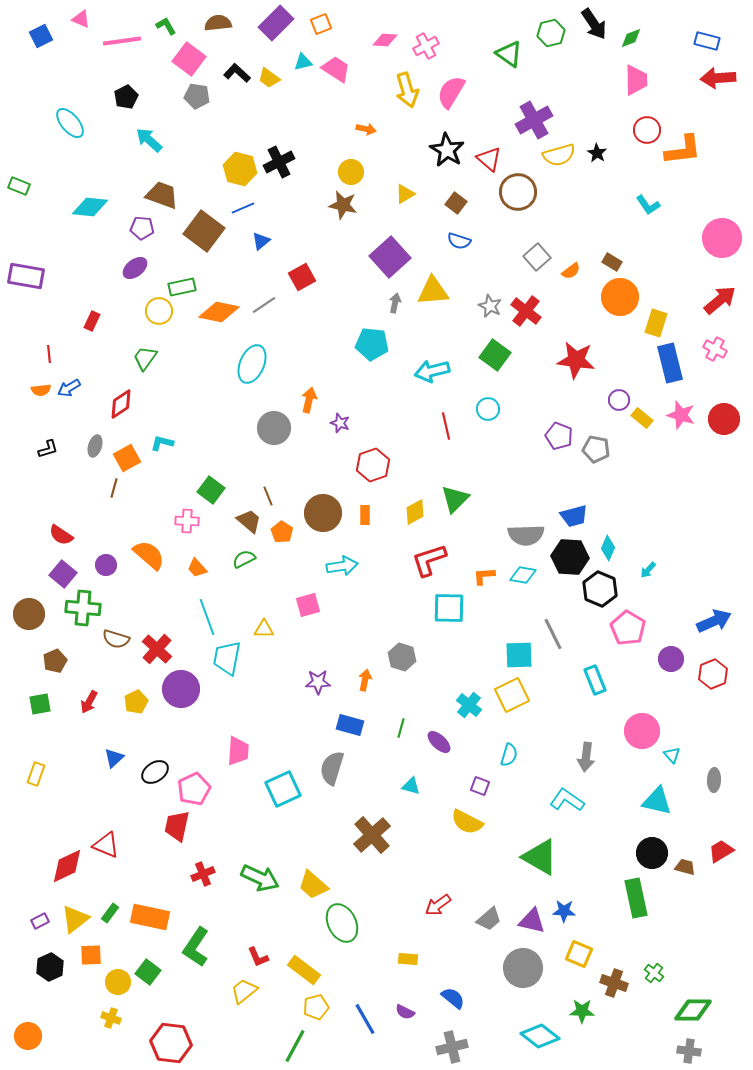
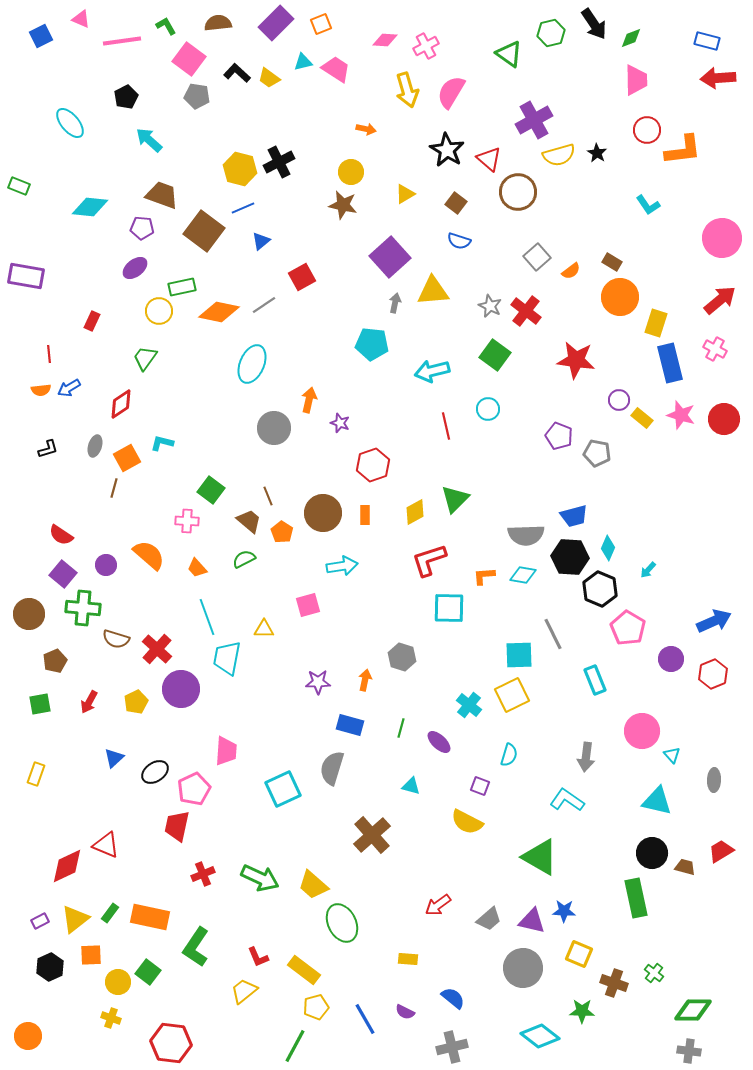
gray pentagon at (596, 449): moved 1 px right, 4 px down
pink trapezoid at (238, 751): moved 12 px left
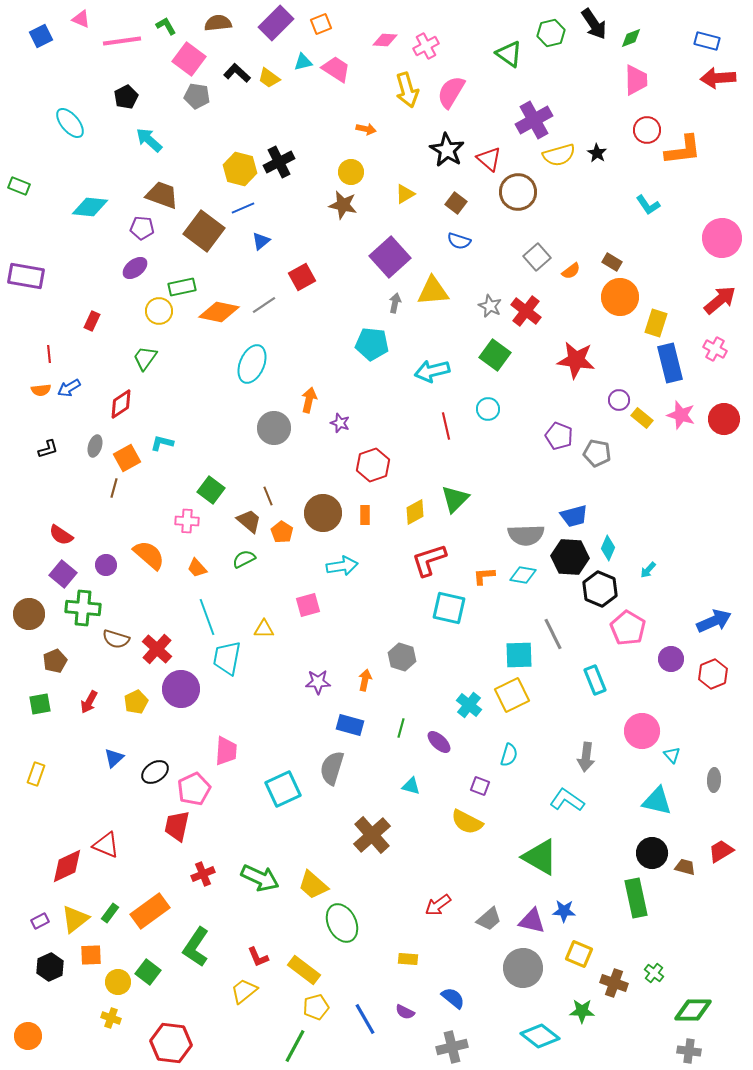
cyan square at (449, 608): rotated 12 degrees clockwise
orange rectangle at (150, 917): moved 6 px up; rotated 48 degrees counterclockwise
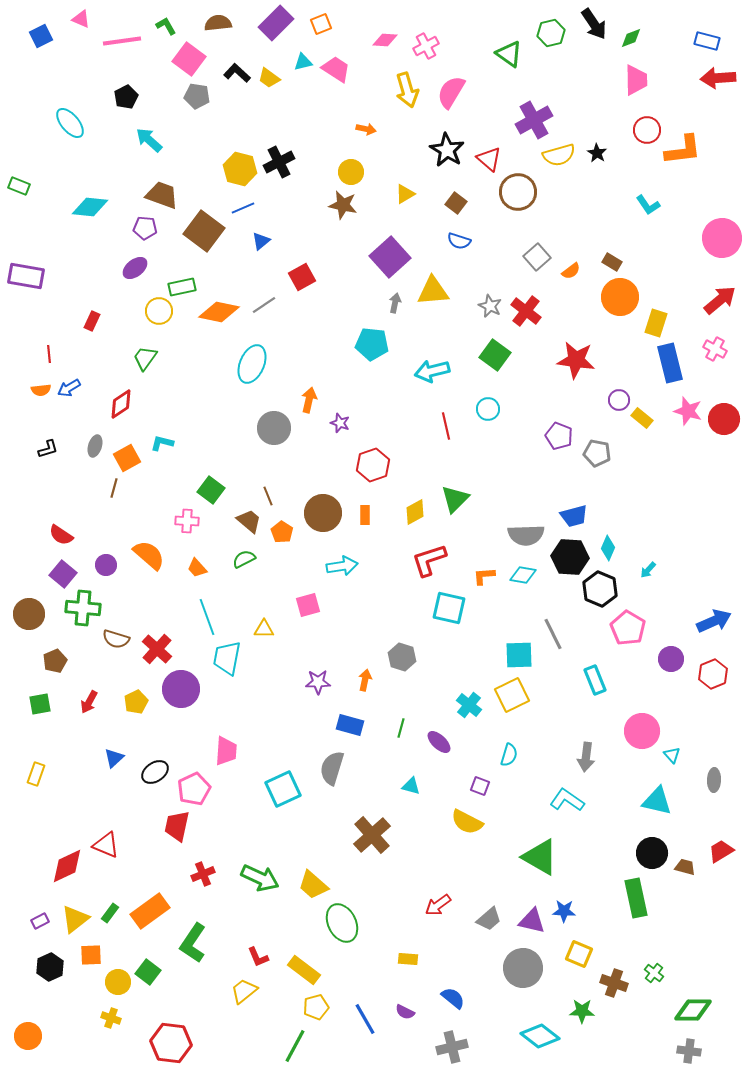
purple pentagon at (142, 228): moved 3 px right
pink star at (681, 415): moved 7 px right, 4 px up
green L-shape at (196, 947): moved 3 px left, 4 px up
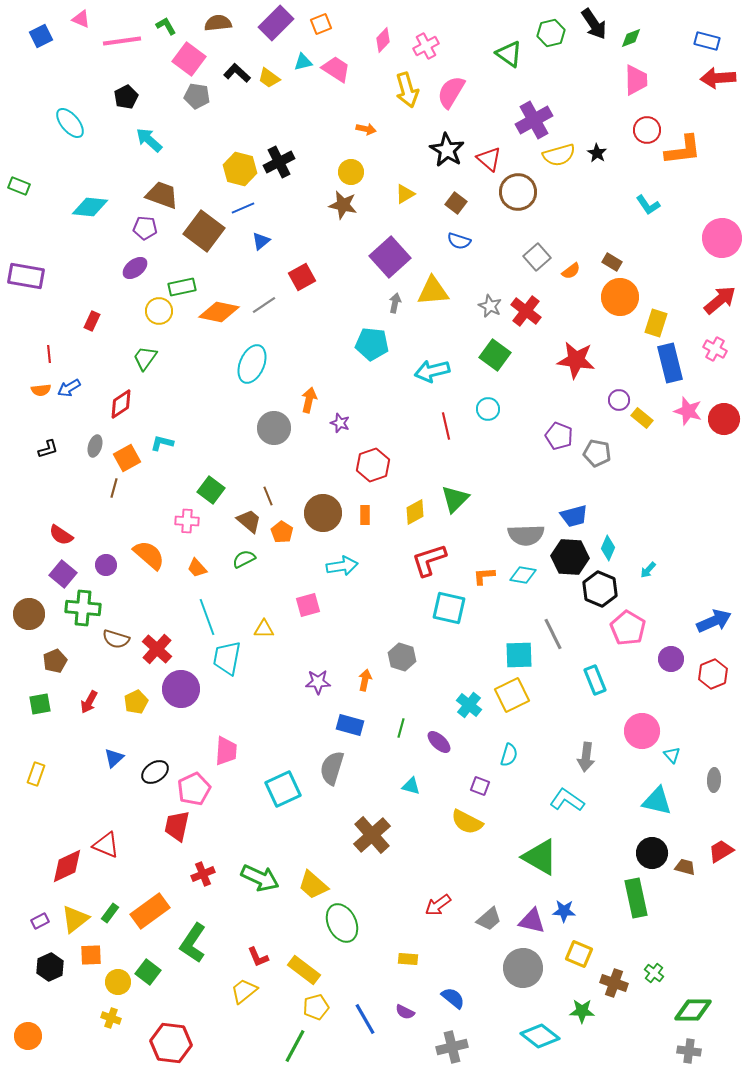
pink diamond at (385, 40): moved 2 px left; rotated 50 degrees counterclockwise
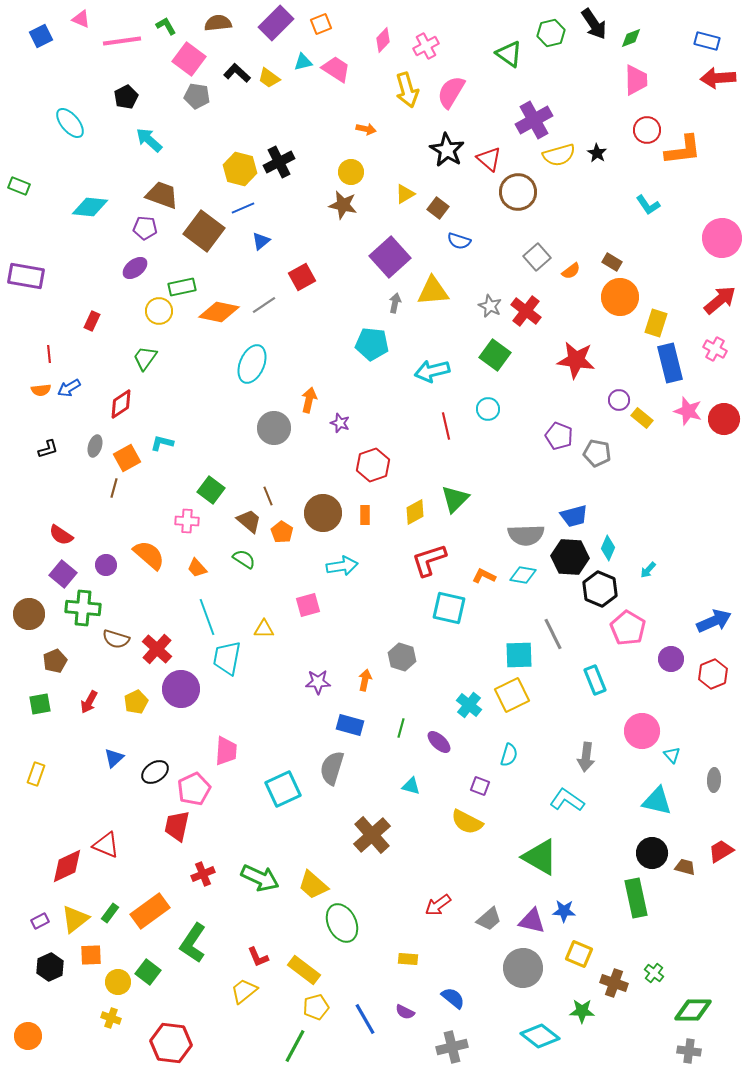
brown square at (456, 203): moved 18 px left, 5 px down
green semicircle at (244, 559): rotated 60 degrees clockwise
orange L-shape at (484, 576): rotated 30 degrees clockwise
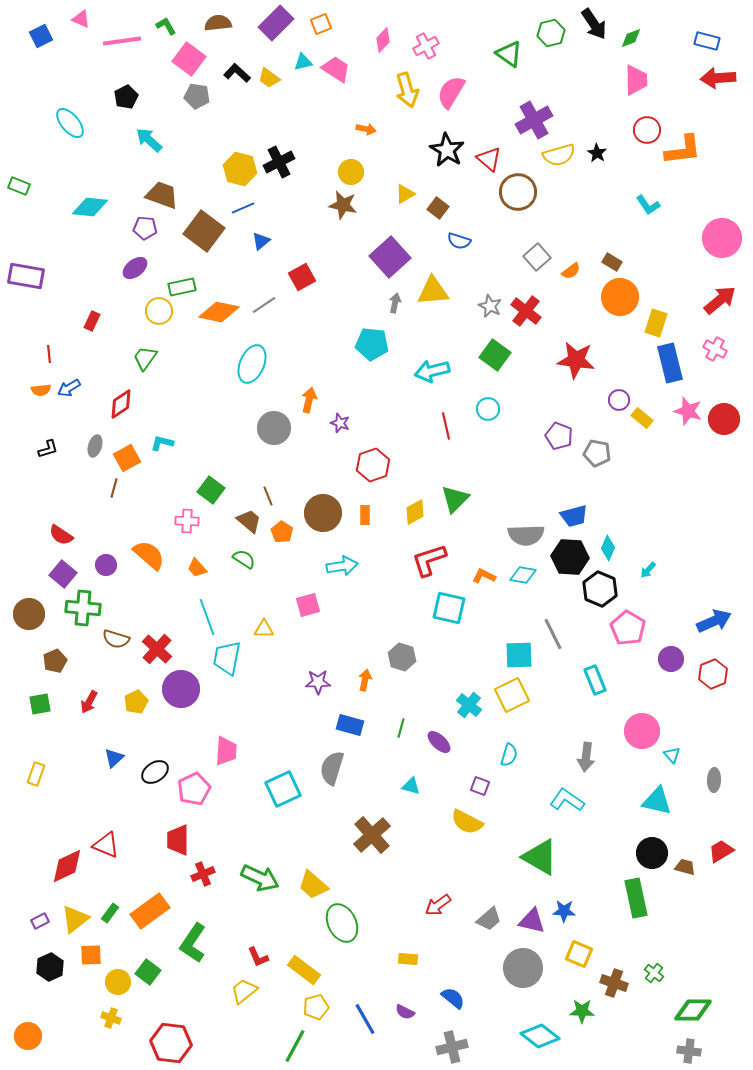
red trapezoid at (177, 826): moved 1 px right, 14 px down; rotated 12 degrees counterclockwise
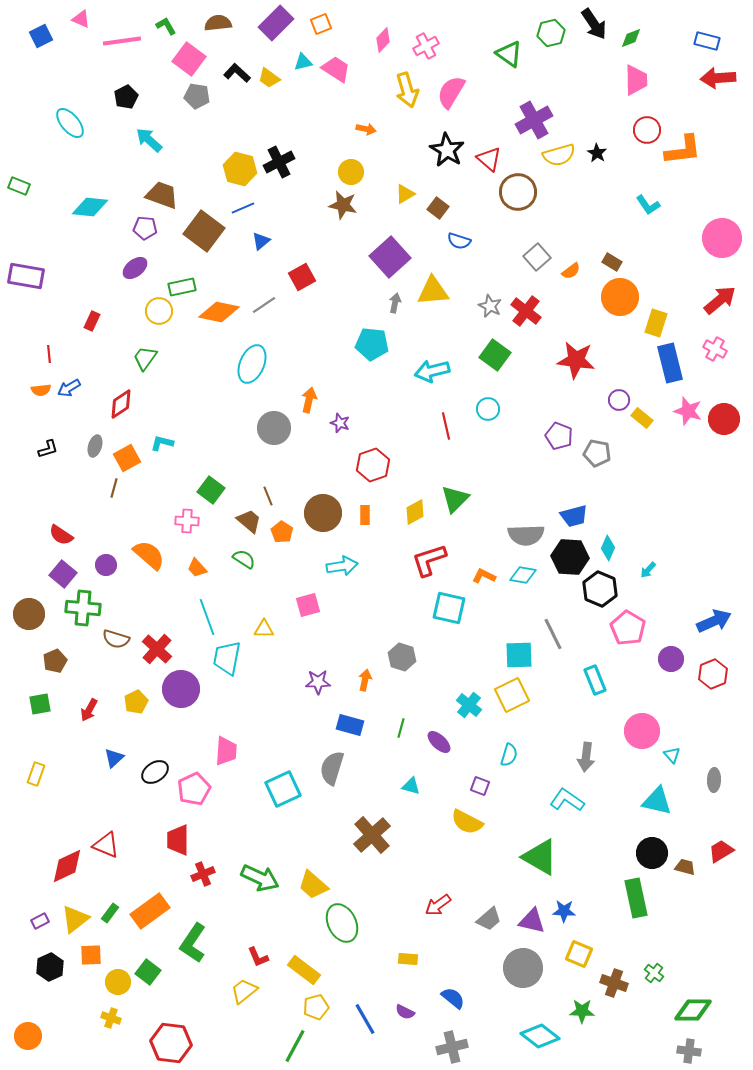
red arrow at (89, 702): moved 8 px down
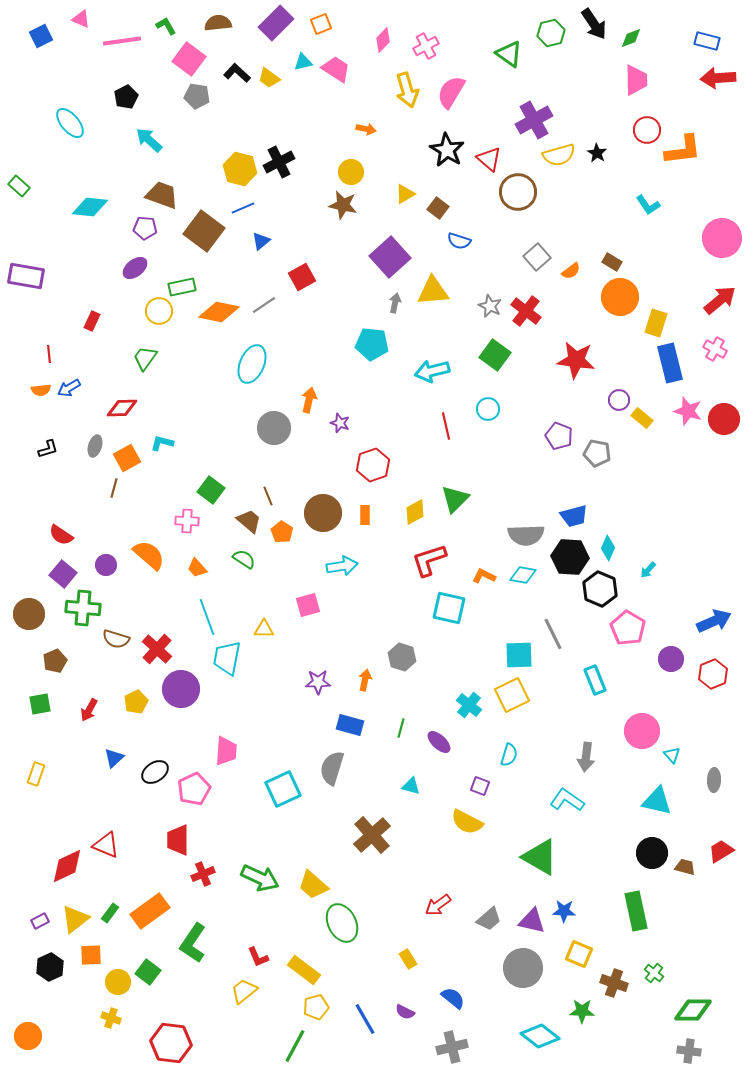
green rectangle at (19, 186): rotated 20 degrees clockwise
red diamond at (121, 404): moved 1 px right, 4 px down; rotated 32 degrees clockwise
green rectangle at (636, 898): moved 13 px down
yellow rectangle at (408, 959): rotated 54 degrees clockwise
